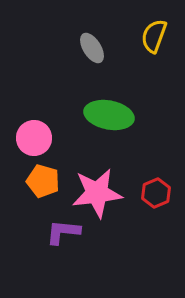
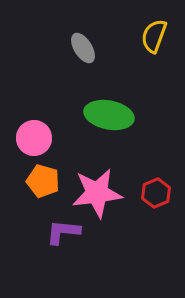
gray ellipse: moved 9 px left
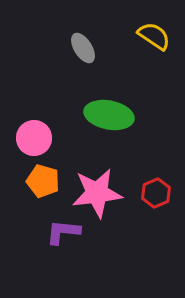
yellow semicircle: rotated 104 degrees clockwise
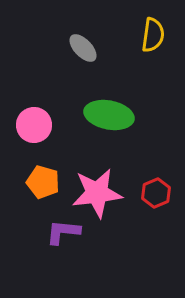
yellow semicircle: moved 1 px left, 1 px up; rotated 64 degrees clockwise
gray ellipse: rotated 12 degrees counterclockwise
pink circle: moved 13 px up
orange pentagon: moved 1 px down
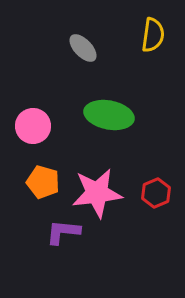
pink circle: moved 1 px left, 1 px down
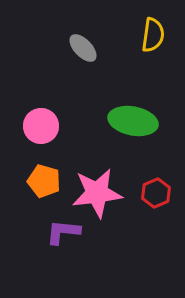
green ellipse: moved 24 px right, 6 px down
pink circle: moved 8 px right
orange pentagon: moved 1 px right, 1 px up
